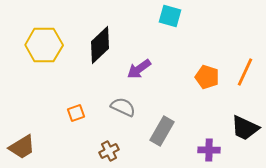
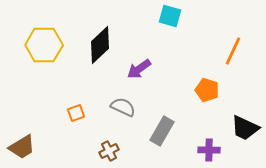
orange line: moved 12 px left, 21 px up
orange pentagon: moved 13 px down
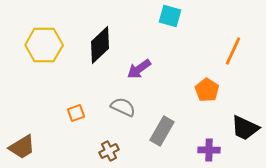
orange pentagon: rotated 15 degrees clockwise
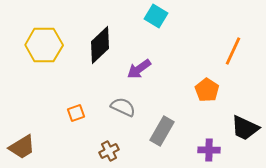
cyan square: moved 14 px left; rotated 15 degrees clockwise
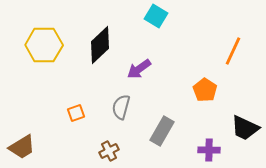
orange pentagon: moved 2 px left
gray semicircle: moved 2 px left; rotated 100 degrees counterclockwise
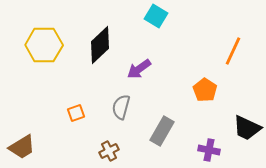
black trapezoid: moved 2 px right
purple cross: rotated 10 degrees clockwise
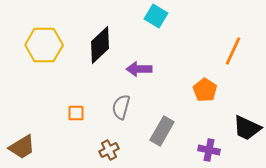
purple arrow: rotated 35 degrees clockwise
orange square: rotated 18 degrees clockwise
brown cross: moved 1 px up
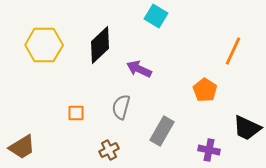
purple arrow: rotated 25 degrees clockwise
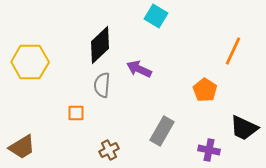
yellow hexagon: moved 14 px left, 17 px down
gray semicircle: moved 19 px left, 22 px up; rotated 10 degrees counterclockwise
black trapezoid: moved 3 px left
